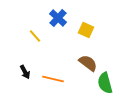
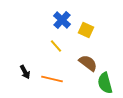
blue cross: moved 4 px right, 2 px down
yellow line: moved 21 px right, 10 px down
orange line: moved 1 px left
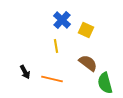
yellow line: rotated 32 degrees clockwise
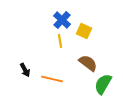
yellow square: moved 2 px left, 1 px down
yellow line: moved 4 px right, 5 px up
black arrow: moved 2 px up
green semicircle: moved 2 px left, 1 px down; rotated 45 degrees clockwise
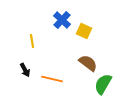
yellow line: moved 28 px left
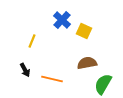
yellow line: rotated 32 degrees clockwise
brown semicircle: moved 1 px left; rotated 48 degrees counterclockwise
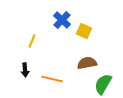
black arrow: rotated 24 degrees clockwise
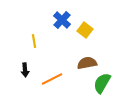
yellow square: moved 1 px right, 1 px up; rotated 14 degrees clockwise
yellow line: moved 2 px right; rotated 32 degrees counterclockwise
orange line: rotated 40 degrees counterclockwise
green semicircle: moved 1 px left, 1 px up
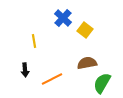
blue cross: moved 1 px right, 2 px up
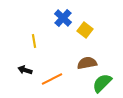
black arrow: rotated 112 degrees clockwise
green semicircle: rotated 15 degrees clockwise
